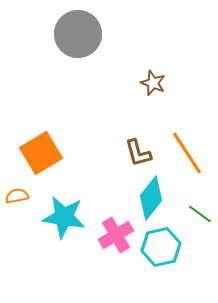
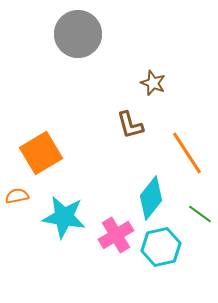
brown L-shape: moved 8 px left, 28 px up
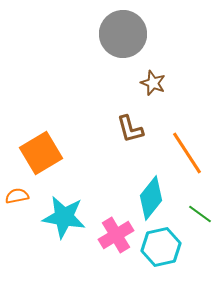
gray circle: moved 45 px right
brown L-shape: moved 4 px down
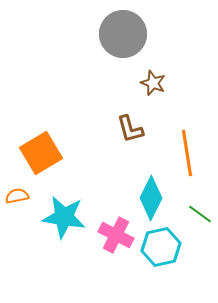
orange line: rotated 24 degrees clockwise
cyan diamond: rotated 12 degrees counterclockwise
pink cross: rotated 32 degrees counterclockwise
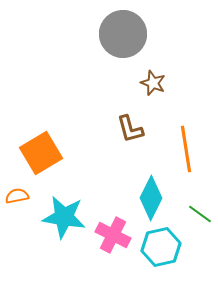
orange line: moved 1 px left, 4 px up
pink cross: moved 3 px left
